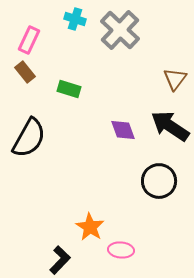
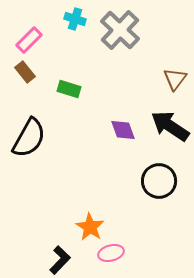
pink rectangle: rotated 20 degrees clockwise
pink ellipse: moved 10 px left, 3 px down; rotated 20 degrees counterclockwise
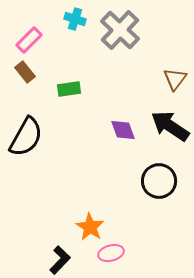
green rectangle: rotated 25 degrees counterclockwise
black semicircle: moved 3 px left, 1 px up
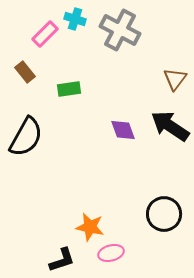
gray cross: rotated 15 degrees counterclockwise
pink rectangle: moved 16 px right, 6 px up
black circle: moved 5 px right, 33 px down
orange star: rotated 20 degrees counterclockwise
black L-shape: moved 2 px right; rotated 28 degrees clockwise
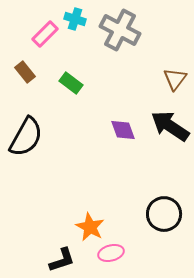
green rectangle: moved 2 px right, 6 px up; rotated 45 degrees clockwise
orange star: rotated 16 degrees clockwise
